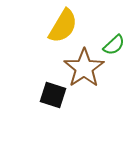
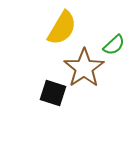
yellow semicircle: moved 1 px left, 2 px down
black square: moved 2 px up
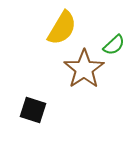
brown star: moved 1 px down
black square: moved 20 px left, 17 px down
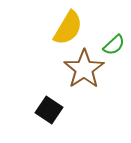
yellow semicircle: moved 6 px right
black square: moved 16 px right; rotated 16 degrees clockwise
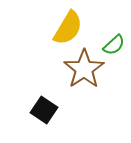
black square: moved 5 px left
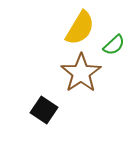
yellow semicircle: moved 12 px right
brown star: moved 3 px left, 4 px down
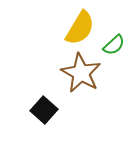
brown star: rotated 9 degrees counterclockwise
black square: rotated 8 degrees clockwise
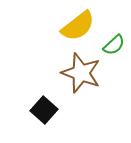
yellow semicircle: moved 2 px left, 2 px up; rotated 21 degrees clockwise
brown star: rotated 9 degrees counterclockwise
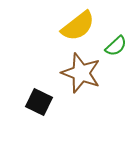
green semicircle: moved 2 px right, 1 px down
black square: moved 5 px left, 8 px up; rotated 16 degrees counterclockwise
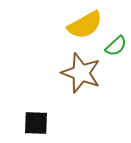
yellow semicircle: moved 7 px right, 1 px up; rotated 9 degrees clockwise
black square: moved 3 px left, 21 px down; rotated 24 degrees counterclockwise
